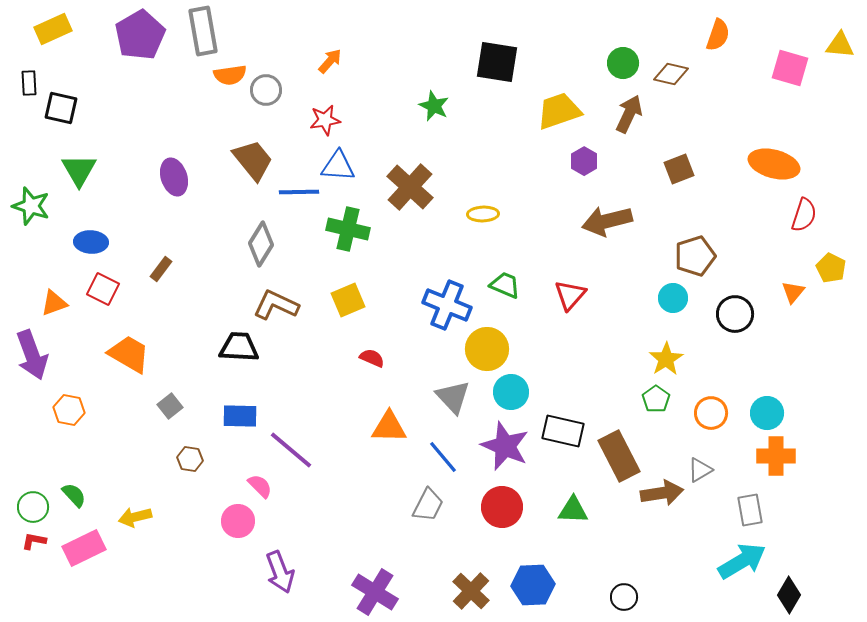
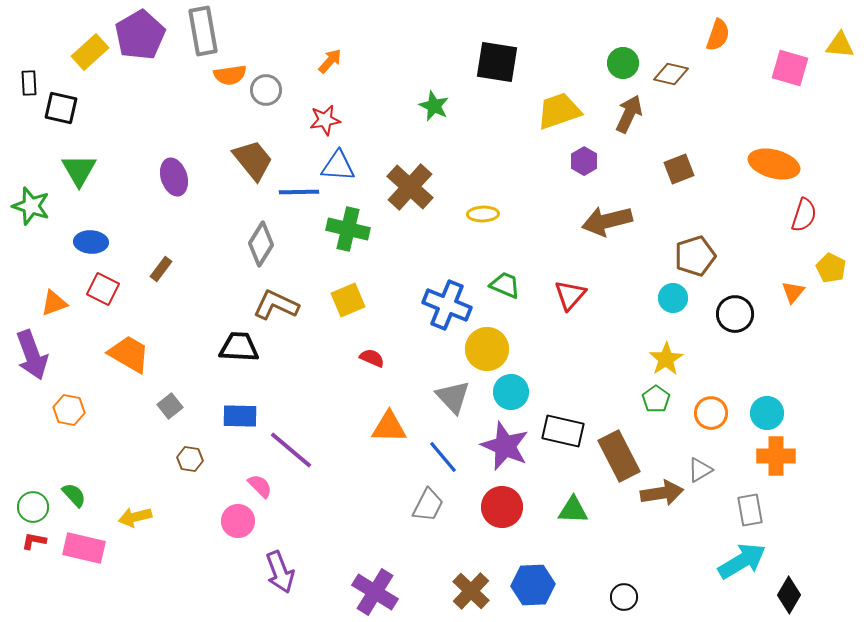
yellow rectangle at (53, 29): moved 37 px right, 23 px down; rotated 18 degrees counterclockwise
pink rectangle at (84, 548): rotated 39 degrees clockwise
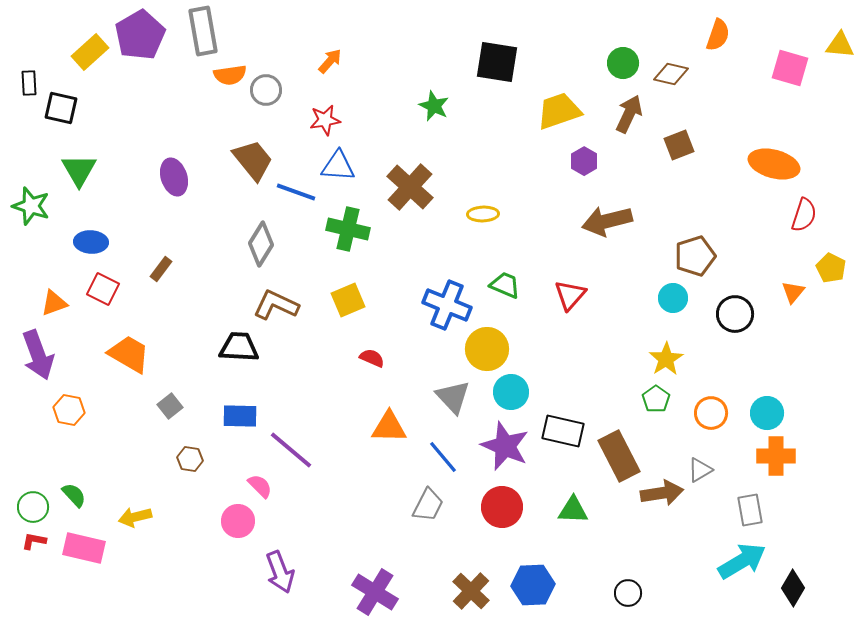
brown square at (679, 169): moved 24 px up
blue line at (299, 192): moved 3 px left; rotated 21 degrees clockwise
purple arrow at (32, 355): moved 6 px right
black diamond at (789, 595): moved 4 px right, 7 px up
black circle at (624, 597): moved 4 px right, 4 px up
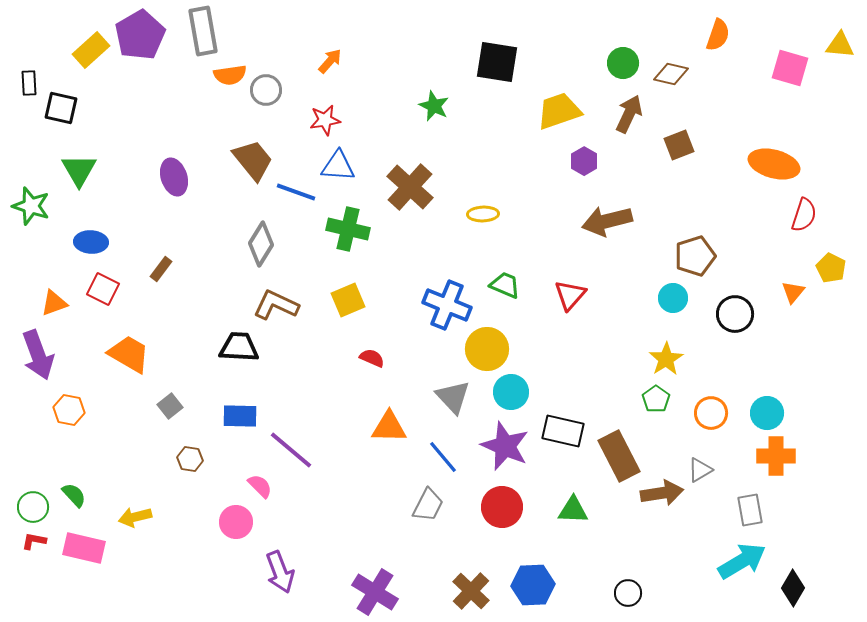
yellow rectangle at (90, 52): moved 1 px right, 2 px up
pink circle at (238, 521): moved 2 px left, 1 px down
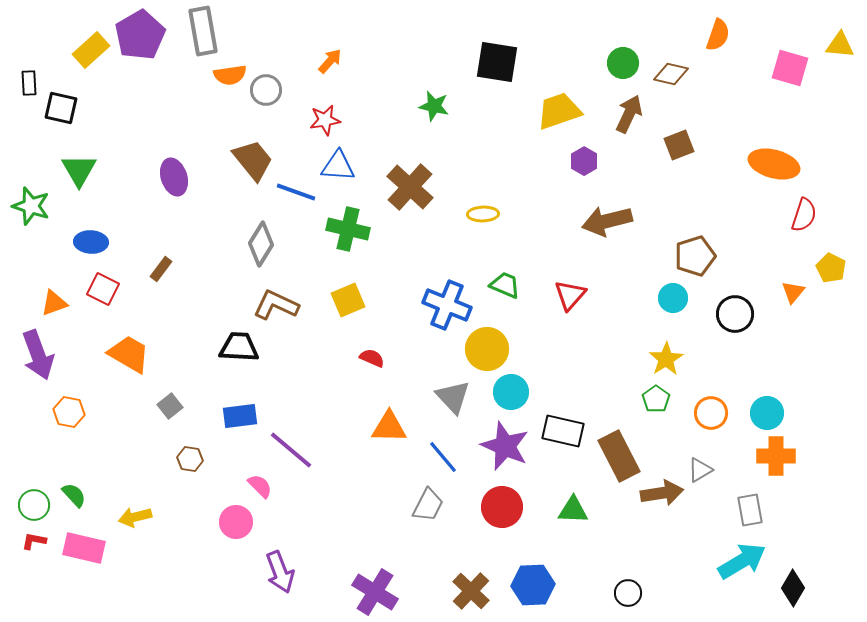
green star at (434, 106): rotated 12 degrees counterclockwise
orange hexagon at (69, 410): moved 2 px down
blue rectangle at (240, 416): rotated 8 degrees counterclockwise
green circle at (33, 507): moved 1 px right, 2 px up
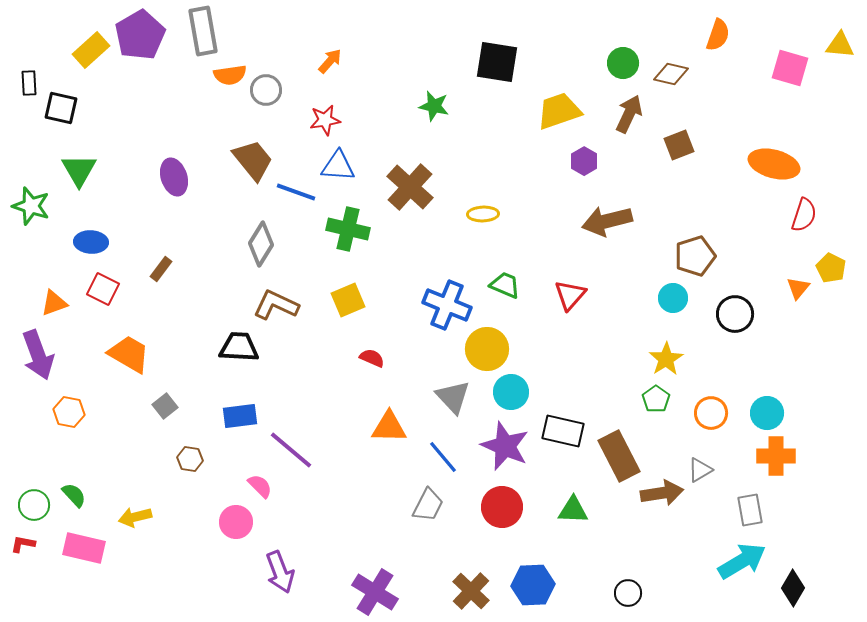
orange triangle at (793, 292): moved 5 px right, 4 px up
gray square at (170, 406): moved 5 px left
red L-shape at (34, 541): moved 11 px left, 3 px down
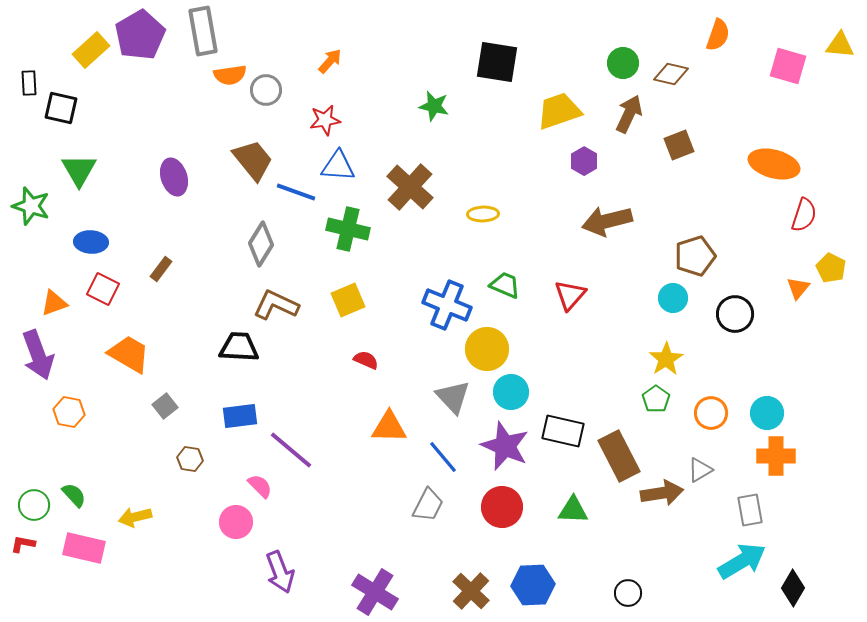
pink square at (790, 68): moved 2 px left, 2 px up
red semicircle at (372, 358): moved 6 px left, 2 px down
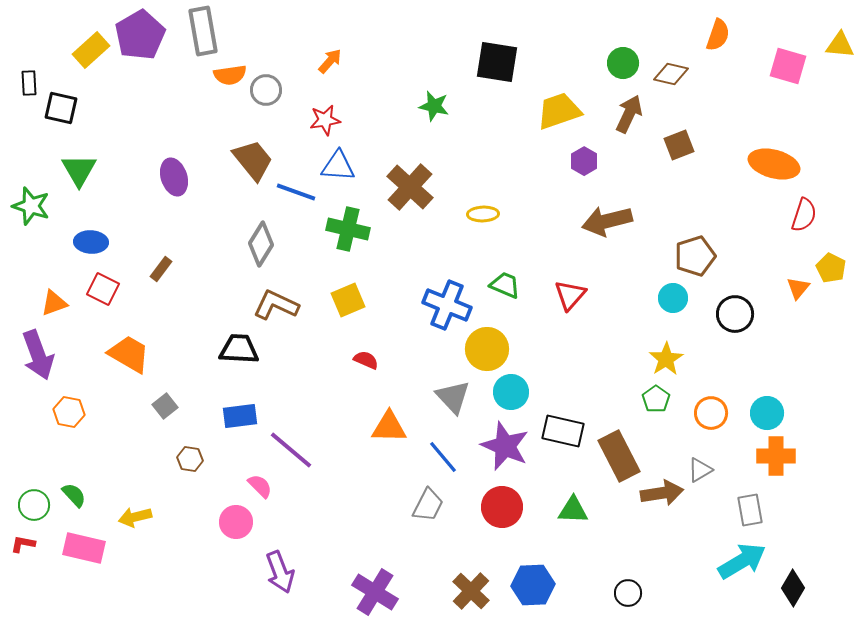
black trapezoid at (239, 347): moved 2 px down
